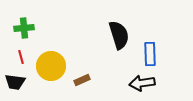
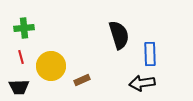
black trapezoid: moved 4 px right, 5 px down; rotated 10 degrees counterclockwise
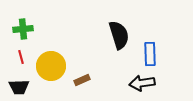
green cross: moved 1 px left, 1 px down
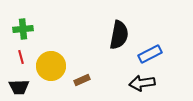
black semicircle: rotated 28 degrees clockwise
blue rectangle: rotated 65 degrees clockwise
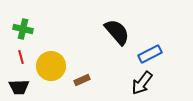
green cross: rotated 18 degrees clockwise
black semicircle: moved 2 px left, 3 px up; rotated 52 degrees counterclockwise
black arrow: rotated 45 degrees counterclockwise
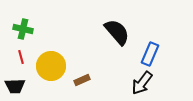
blue rectangle: rotated 40 degrees counterclockwise
black trapezoid: moved 4 px left, 1 px up
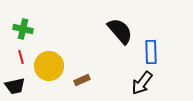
black semicircle: moved 3 px right, 1 px up
blue rectangle: moved 1 px right, 2 px up; rotated 25 degrees counterclockwise
yellow circle: moved 2 px left
black trapezoid: rotated 10 degrees counterclockwise
